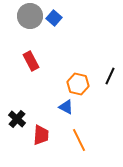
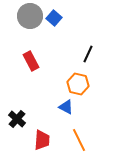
black line: moved 22 px left, 22 px up
red trapezoid: moved 1 px right, 5 px down
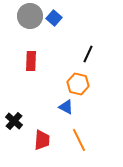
red rectangle: rotated 30 degrees clockwise
black cross: moved 3 px left, 2 px down
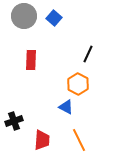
gray circle: moved 6 px left
red rectangle: moved 1 px up
orange hexagon: rotated 15 degrees clockwise
black cross: rotated 30 degrees clockwise
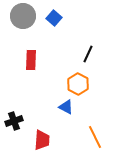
gray circle: moved 1 px left
orange line: moved 16 px right, 3 px up
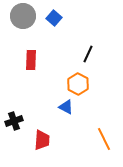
orange line: moved 9 px right, 2 px down
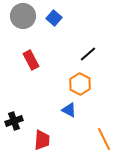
black line: rotated 24 degrees clockwise
red rectangle: rotated 30 degrees counterclockwise
orange hexagon: moved 2 px right
blue triangle: moved 3 px right, 3 px down
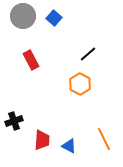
blue triangle: moved 36 px down
